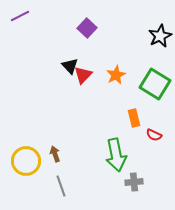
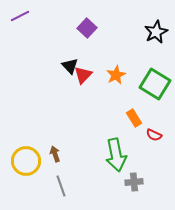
black star: moved 4 px left, 4 px up
orange rectangle: rotated 18 degrees counterclockwise
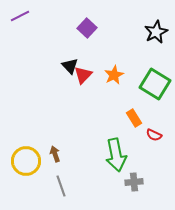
orange star: moved 2 px left
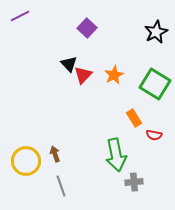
black triangle: moved 1 px left, 2 px up
red semicircle: rotated 14 degrees counterclockwise
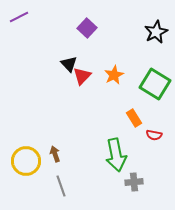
purple line: moved 1 px left, 1 px down
red triangle: moved 1 px left, 1 px down
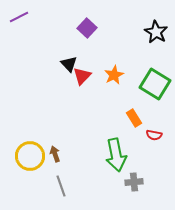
black star: rotated 15 degrees counterclockwise
yellow circle: moved 4 px right, 5 px up
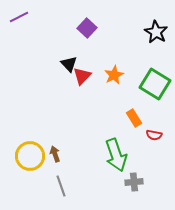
green arrow: rotated 8 degrees counterclockwise
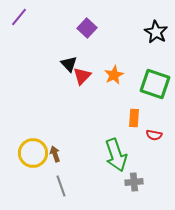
purple line: rotated 24 degrees counterclockwise
green square: rotated 12 degrees counterclockwise
orange rectangle: rotated 36 degrees clockwise
yellow circle: moved 3 px right, 3 px up
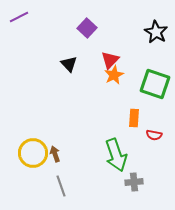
purple line: rotated 24 degrees clockwise
red triangle: moved 28 px right, 16 px up
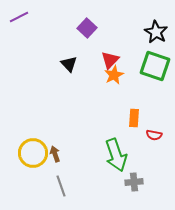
green square: moved 18 px up
